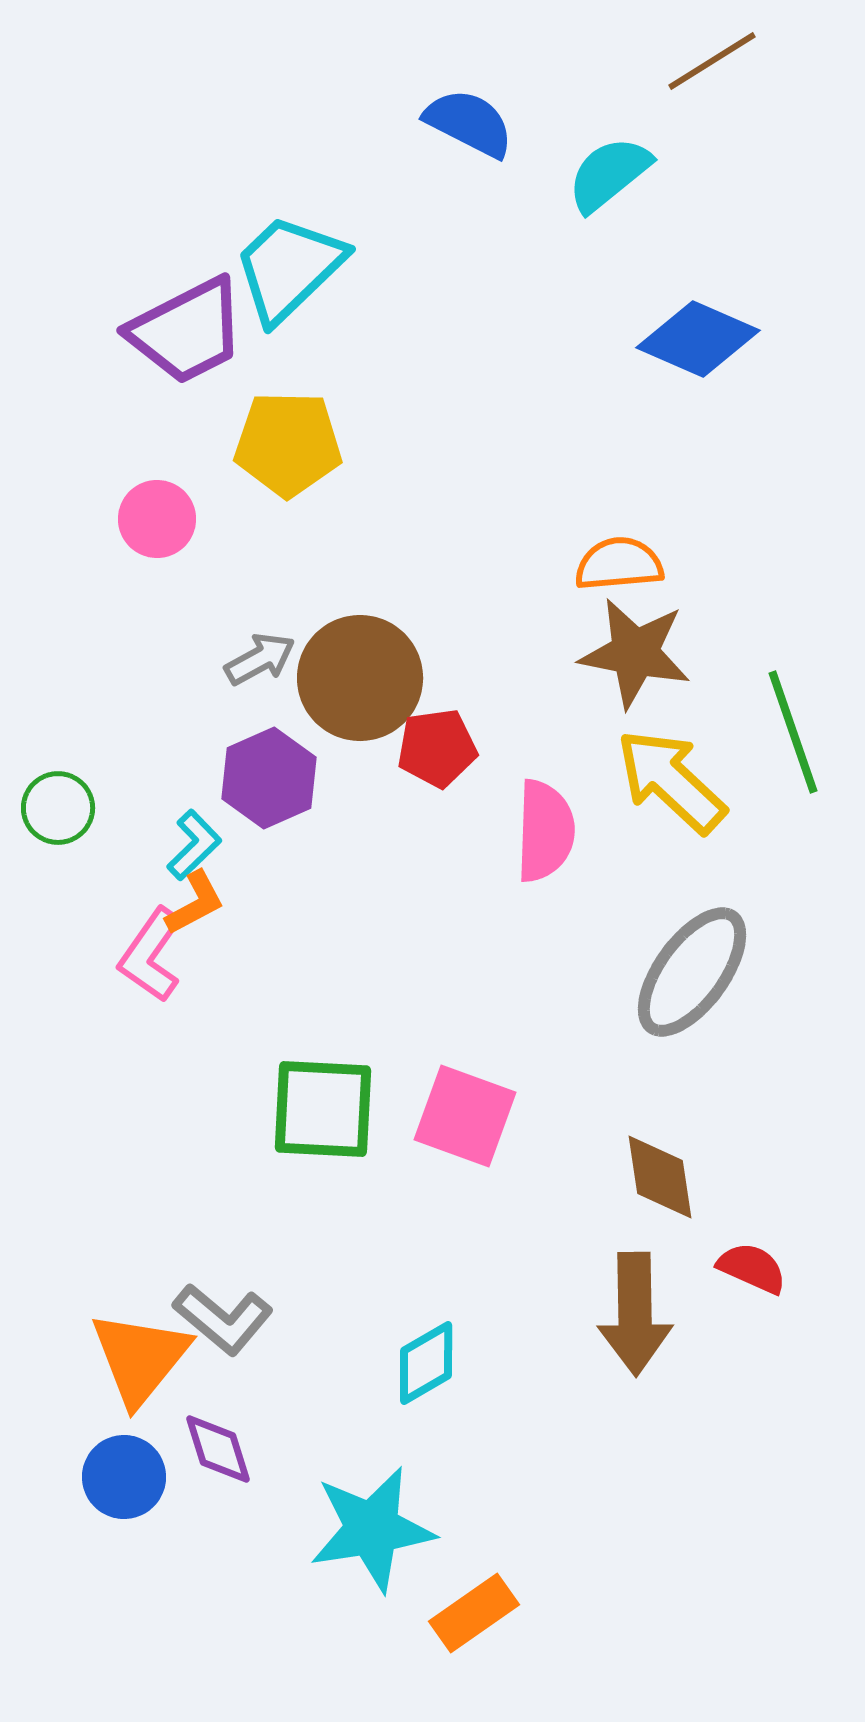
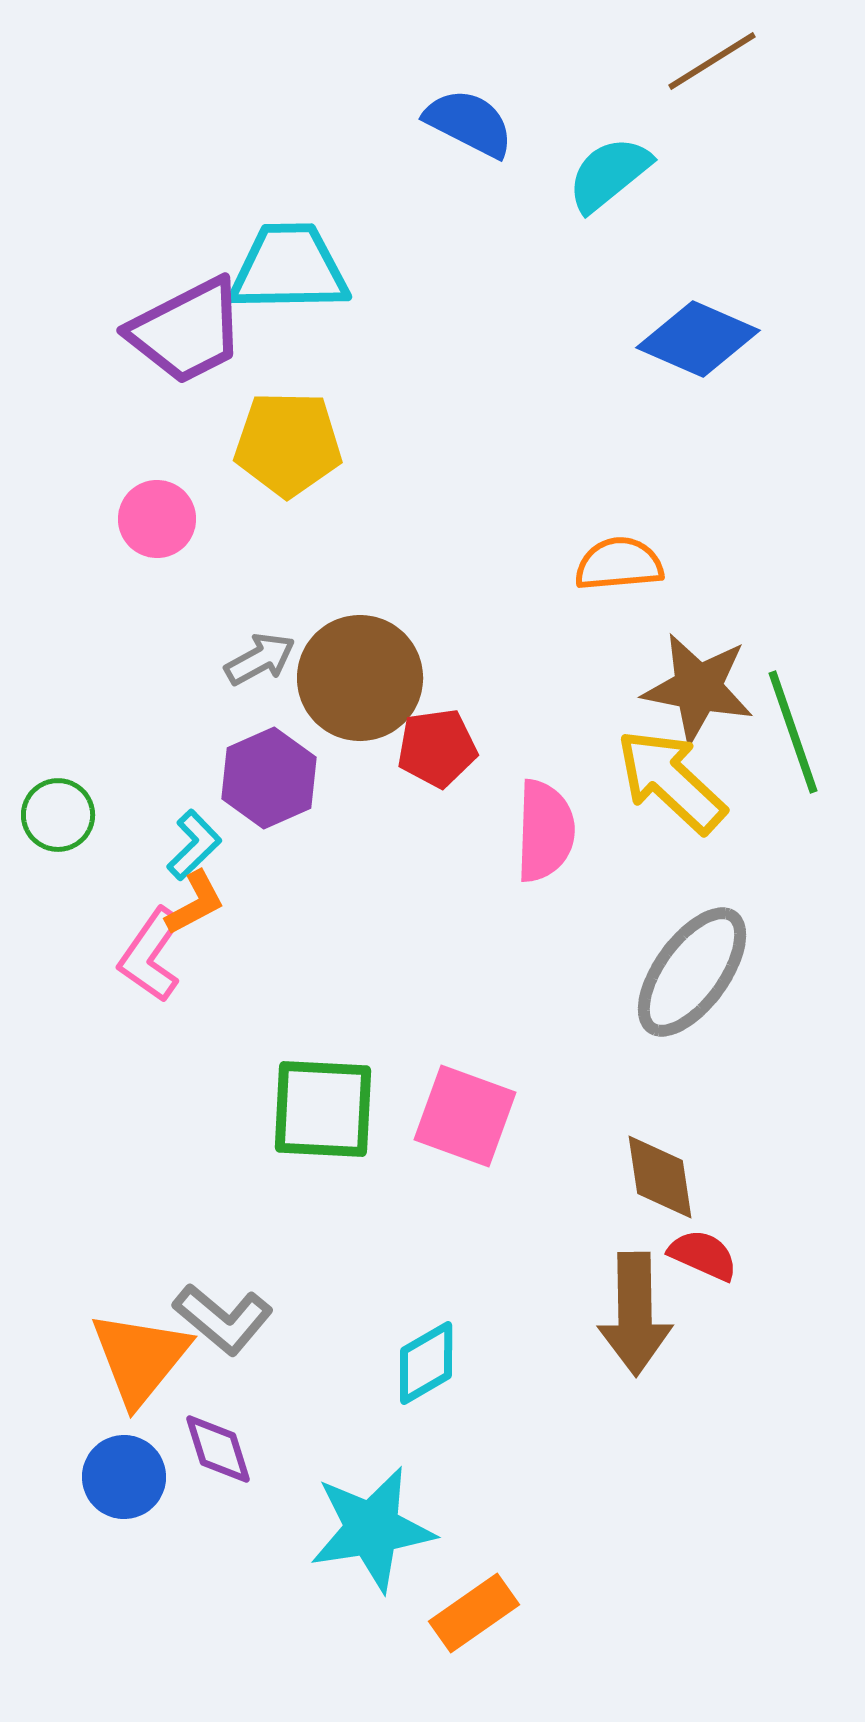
cyan trapezoid: rotated 43 degrees clockwise
brown star: moved 63 px right, 35 px down
green circle: moved 7 px down
red semicircle: moved 49 px left, 13 px up
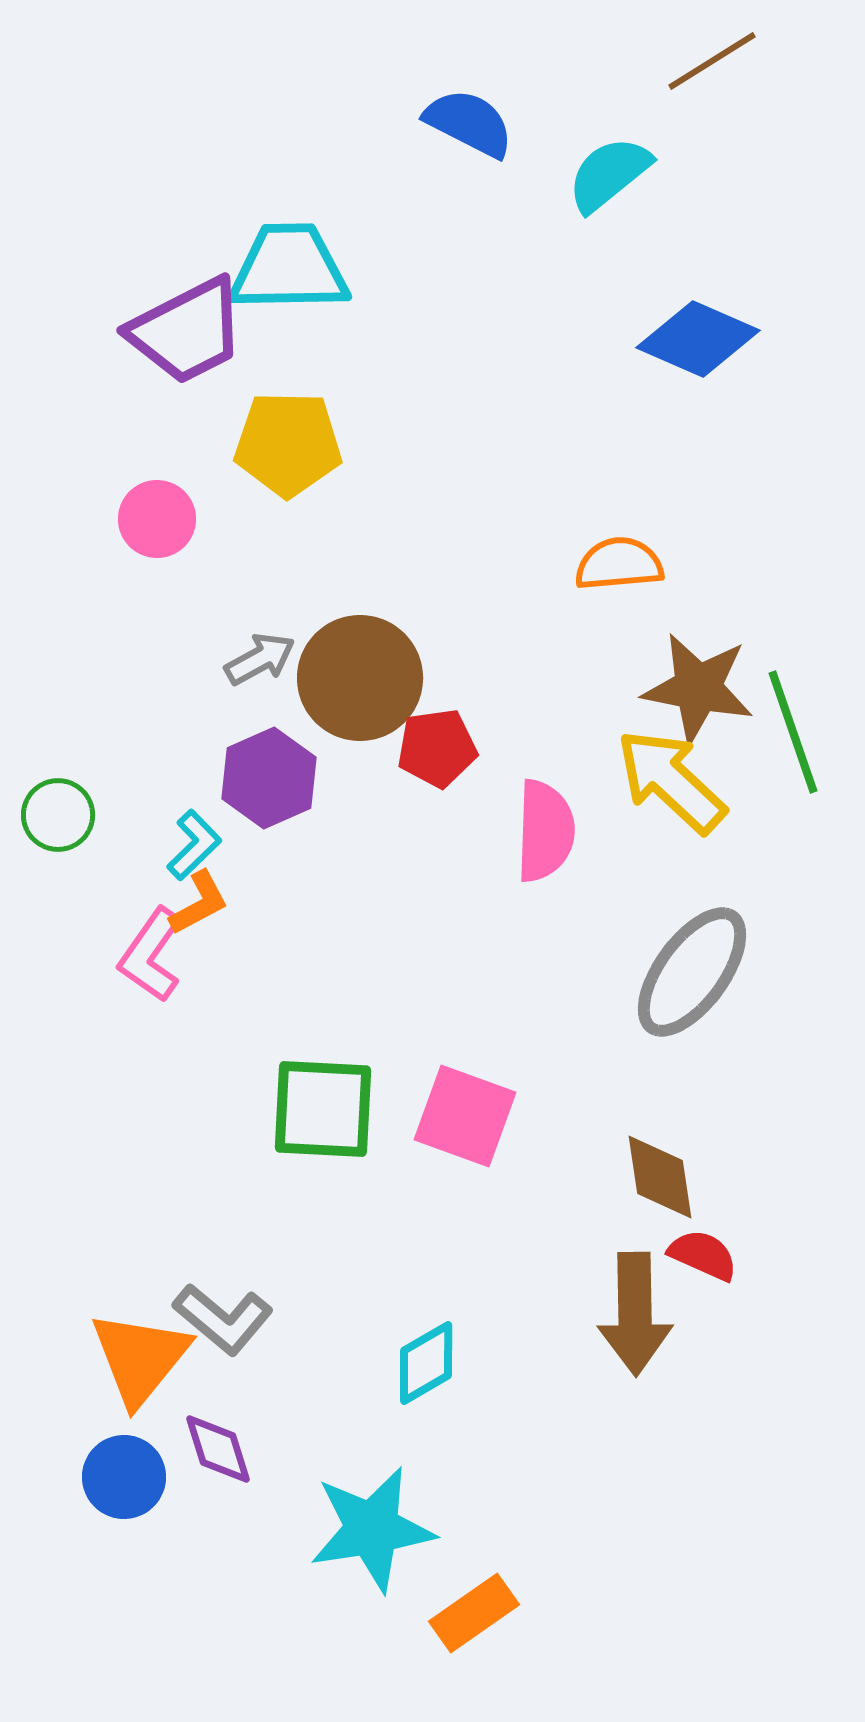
orange L-shape: moved 4 px right
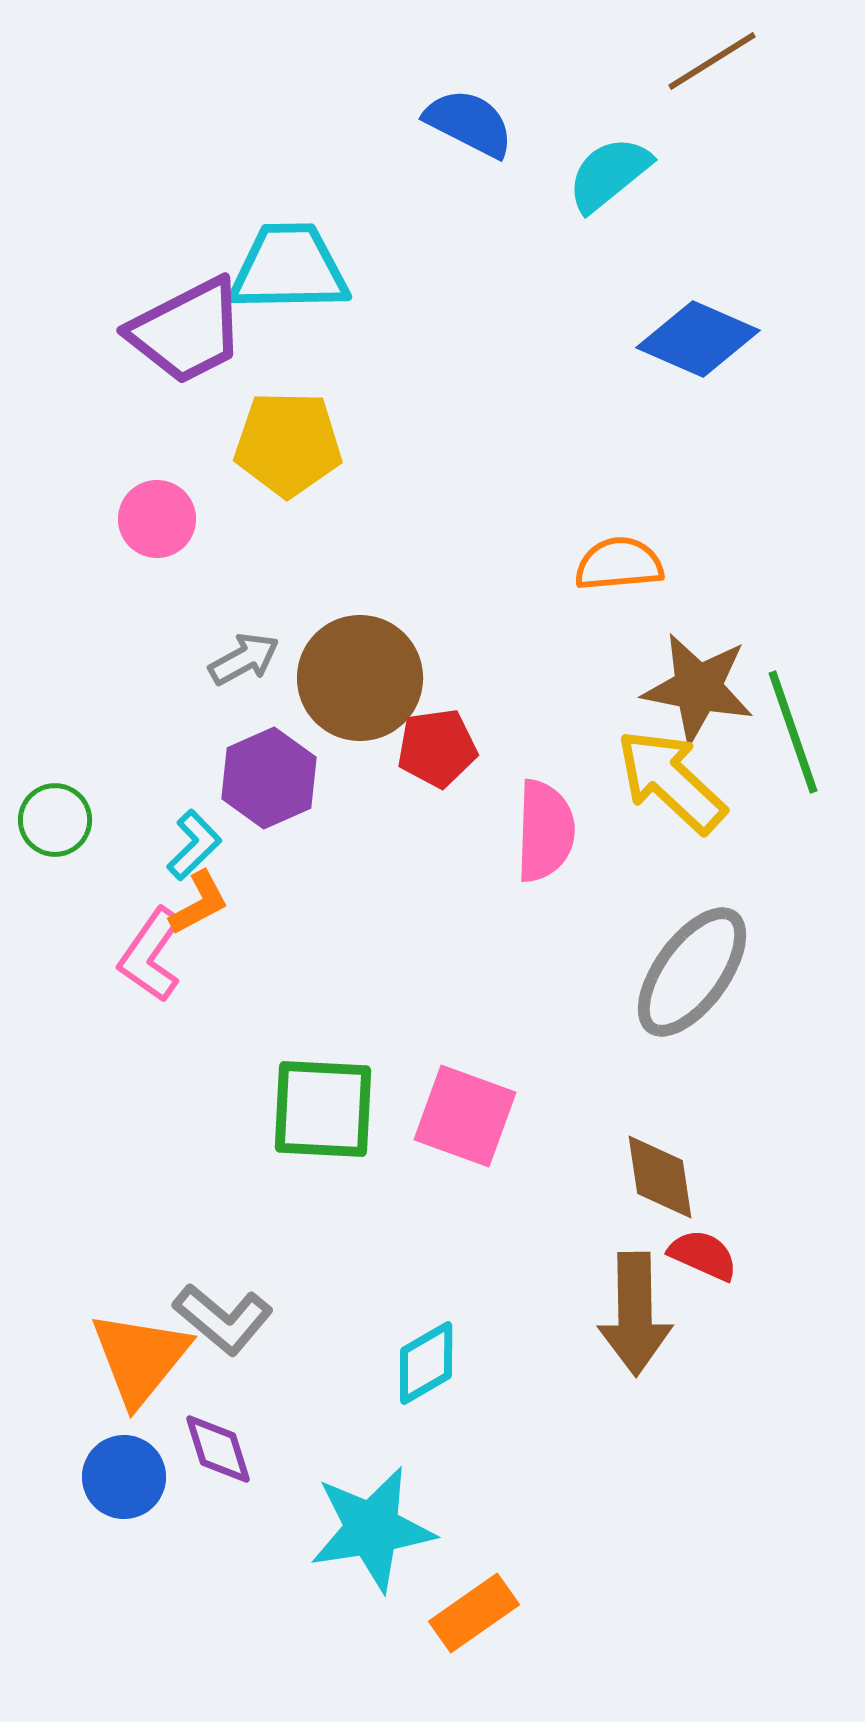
gray arrow: moved 16 px left
green circle: moved 3 px left, 5 px down
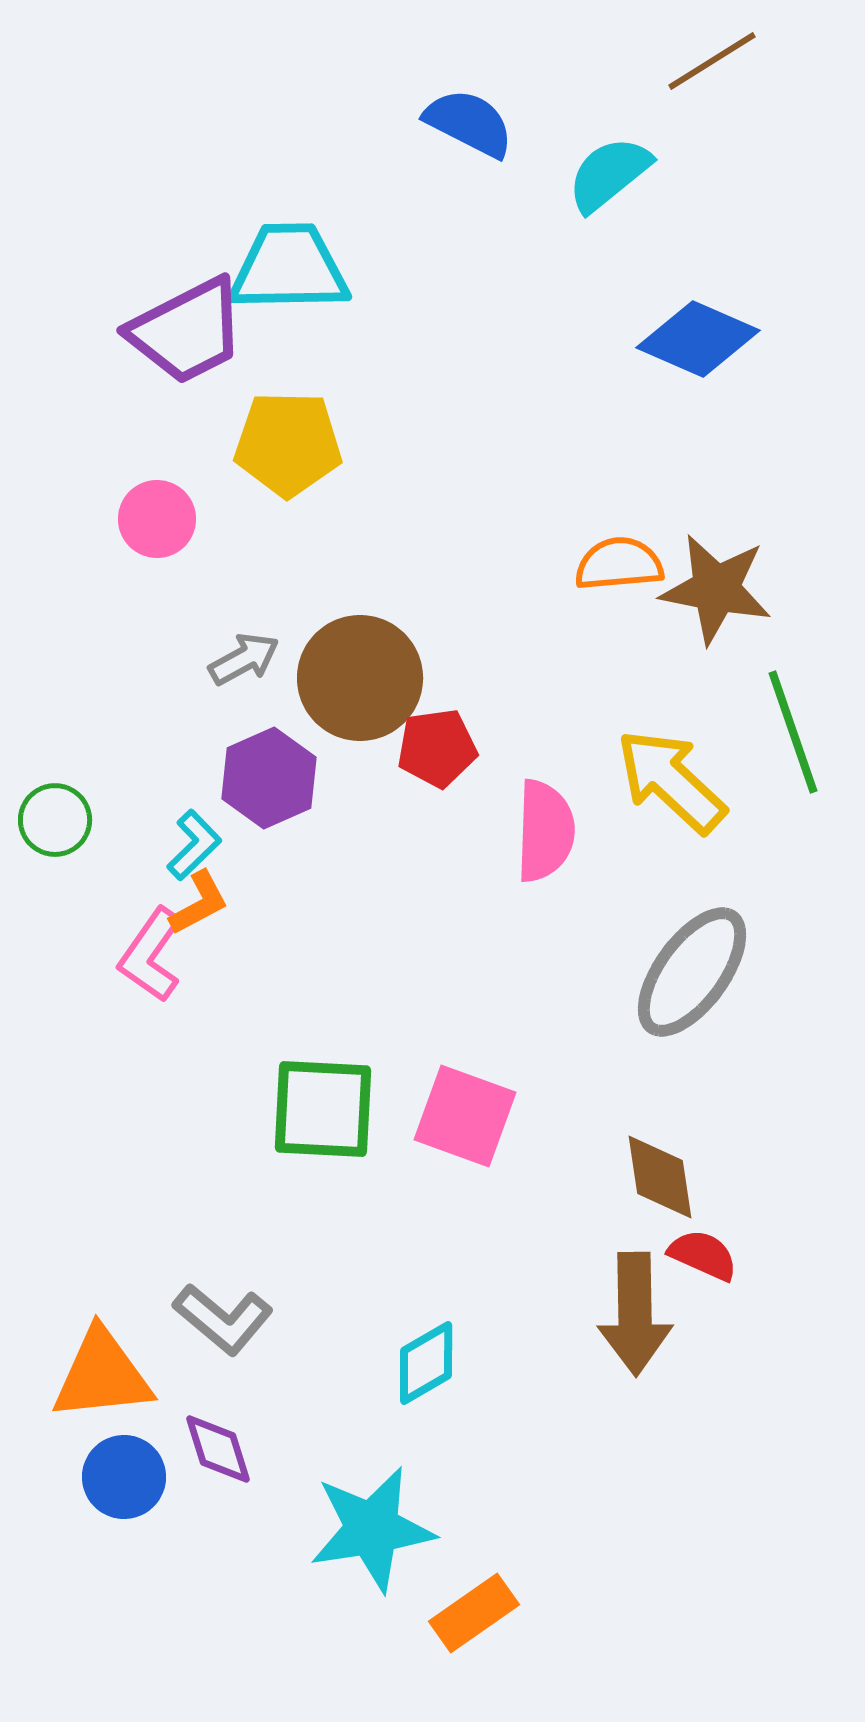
brown star: moved 18 px right, 99 px up
orange triangle: moved 38 px left, 17 px down; rotated 45 degrees clockwise
